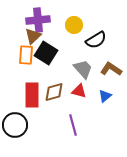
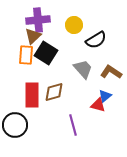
brown L-shape: moved 3 px down
red triangle: moved 19 px right, 14 px down
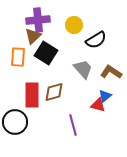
orange rectangle: moved 8 px left, 2 px down
black circle: moved 3 px up
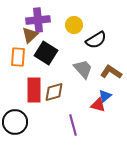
brown triangle: moved 3 px left, 1 px up
red rectangle: moved 2 px right, 5 px up
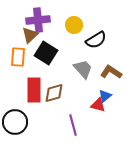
brown diamond: moved 1 px down
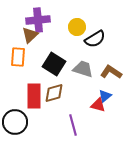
yellow circle: moved 3 px right, 2 px down
black semicircle: moved 1 px left, 1 px up
black square: moved 8 px right, 11 px down
gray trapezoid: rotated 30 degrees counterclockwise
red rectangle: moved 6 px down
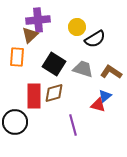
orange rectangle: moved 1 px left
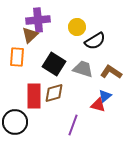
black semicircle: moved 2 px down
purple line: rotated 35 degrees clockwise
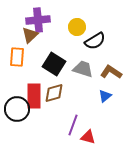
red triangle: moved 10 px left, 32 px down
black circle: moved 2 px right, 13 px up
